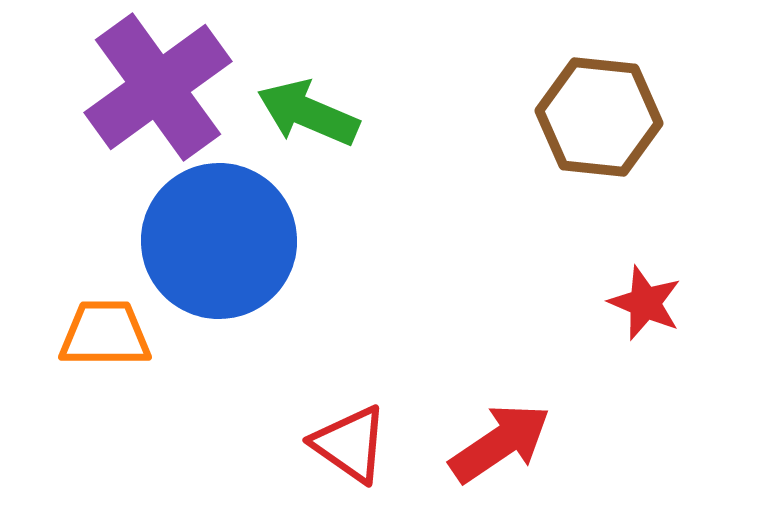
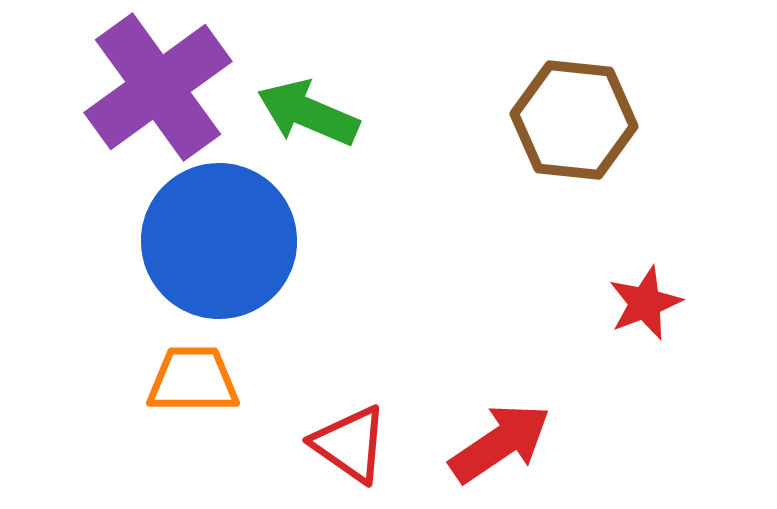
brown hexagon: moved 25 px left, 3 px down
red star: rotated 28 degrees clockwise
orange trapezoid: moved 88 px right, 46 px down
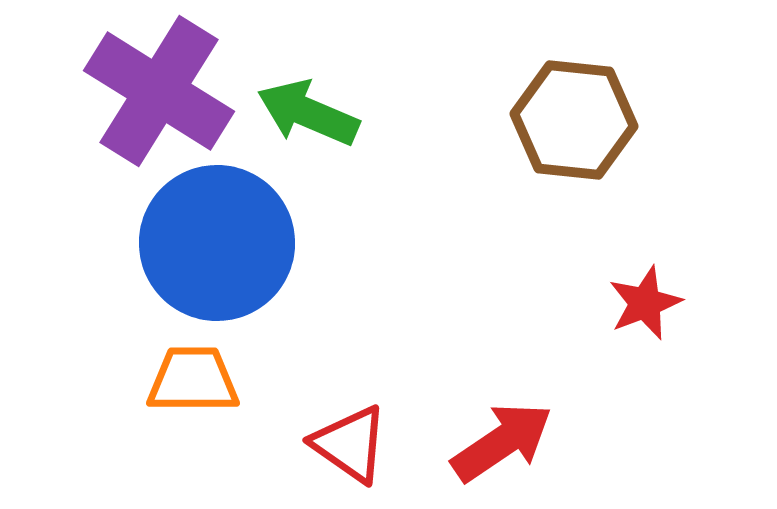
purple cross: moved 1 px right, 4 px down; rotated 22 degrees counterclockwise
blue circle: moved 2 px left, 2 px down
red arrow: moved 2 px right, 1 px up
